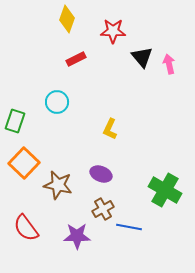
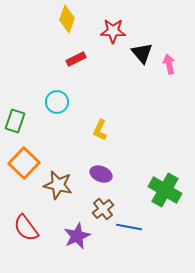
black triangle: moved 4 px up
yellow L-shape: moved 10 px left, 1 px down
brown cross: rotated 10 degrees counterclockwise
purple star: rotated 24 degrees counterclockwise
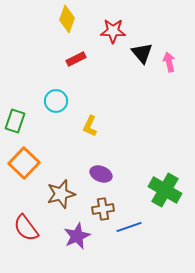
pink arrow: moved 2 px up
cyan circle: moved 1 px left, 1 px up
yellow L-shape: moved 10 px left, 4 px up
brown star: moved 3 px right, 9 px down; rotated 28 degrees counterclockwise
brown cross: rotated 30 degrees clockwise
blue line: rotated 30 degrees counterclockwise
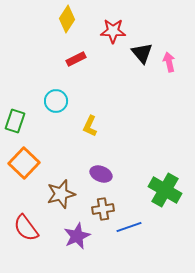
yellow diamond: rotated 12 degrees clockwise
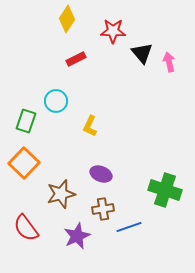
green rectangle: moved 11 px right
green cross: rotated 12 degrees counterclockwise
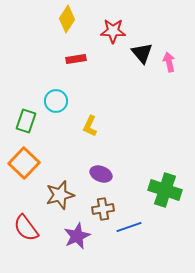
red rectangle: rotated 18 degrees clockwise
brown star: moved 1 px left, 1 px down
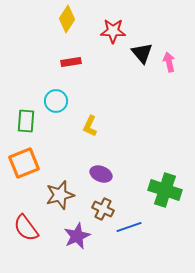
red rectangle: moved 5 px left, 3 px down
green rectangle: rotated 15 degrees counterclockwise
orange square: rotated 24 degrees clockwise
brown cross: rotated 35 degrees clockwise
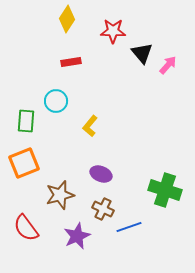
pink arrow: moved 1 px left, 3 px down; rotated 54 degrees clockwise
yellow L-shape: rotated 15 degrees clockwise
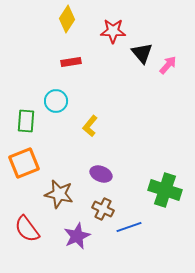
brown star: moved 1 px left, 1 px up; rotated 28 degrees clockwise
red semicircle: moved 1 px right, 1 px down
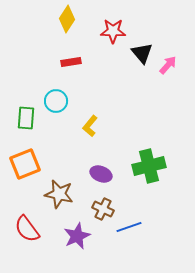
green rectangle: moved 3 px up
orange square: moved 1 px right, 1 px down
green cross: moved 16 px left, 24 px up; rotated 32 degrees counterclockwise
